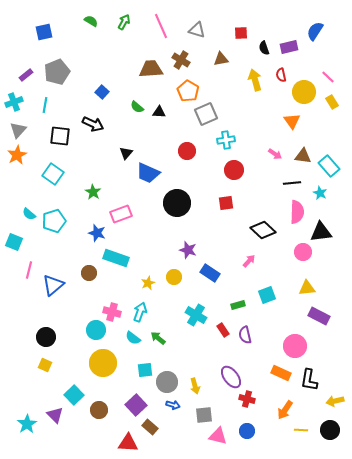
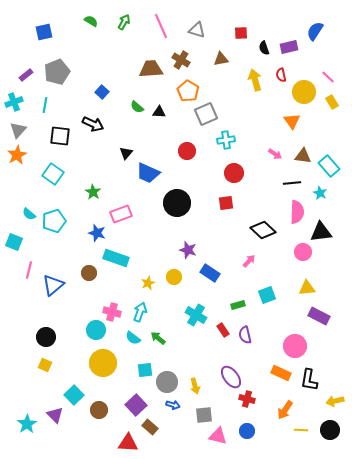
red circle at (234, 170): moved 3 px down
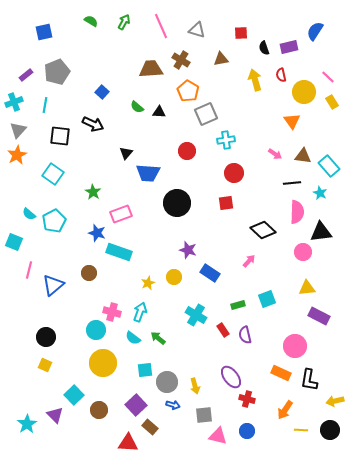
blue trapezoid at (148, 173): rotated 20 degrees counterclockwise
cyan pentagon at (54, 221): rotated 10 degrees counterclockwise
cyan rectangle at (116, 258): moved 3 px right, 6 px up
cyan square at (267, 295): moved 4 px down
